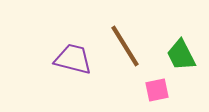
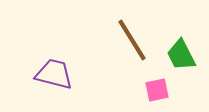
brown line: moved 7 px right, 6 px up
purple trapezoid: moved 19 px left, 15 px down
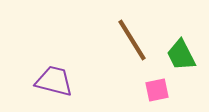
purple trapezoid: moved 7 px down
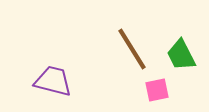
brown line: moved 9 px down
purple trapezoid: moved 1 px left
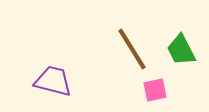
green trapezoid: moved 5 px up
pink square: moved 2 px left
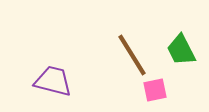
brown line: moved 6 px down
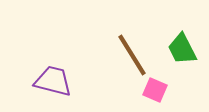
green trapezoid: moved 1 px right, 1 px up
pink square: rotated 35 degrees clockwise
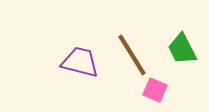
purple trapezoid: moved 27 px right, 19 px up
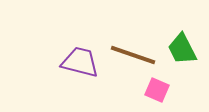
brown line: moved 1 px right; rotated 39 degrees counterclockwise
pink square: moved 2 px right
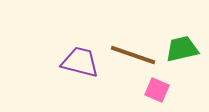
green trapezoid: rotated 104 degrees clockwise
